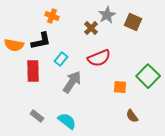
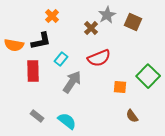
orange cross: rotated 24 degrees clockwise
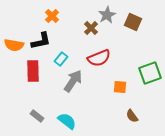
green square: moved 2 px right, 3 px up; rotated 25 degrees clockwise
gray arrow: moved 1 px right, 1 px up
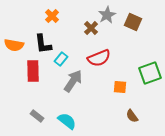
black L-shape: moved 2 px right, 3 px down; rotated 95 degrees clockwise
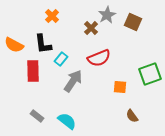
orange semicircle: rotated 18 degrees clockwise
green square: moved 1 px down
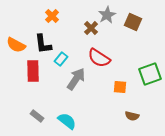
orange semicircle: moved 2 px right
red semicircle: rotated 55 degrees clockwise
gray arrow: moved 3 px right, 2 px up
brown semicircle: rotated 40 degrees counterclockwise
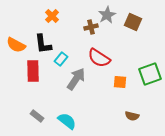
brown cross: moved 1 px up; rotated 32 degrees clockwise
orange square: moved 5 px up
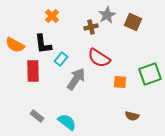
orange semicircle: moved 1 px left
cyan semicircle: moved 1 px down
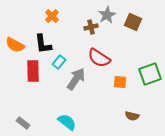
cyan rectangle: moved 2 px left, 3 px down
gray rectangle: moved 14 px left, 7 px down
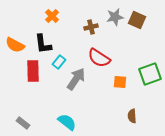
gray star: moved 8 px right, 2 px down; rotated 18 degrees clockwise
brown square: moved 4 px right, 2 px up
brown semicircle: rotated 72 degrees clockwise
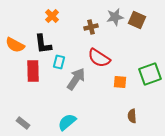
cyan rectangle: rotated 24 degrees counterclockwise
cyan semicircle: rotated 78 degrees counterclockwise
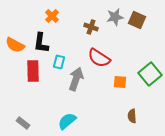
brown cross: rotated 32 degrees clockwise
black L-shape: moved 2 px left, 1 px up; rotated 15 degrees clockwise
green square: rotated 20 degrees counterclockwise
gray arrow: rotated 15 degrees counterclockwise
cyan semicircle: moved 1 px up
